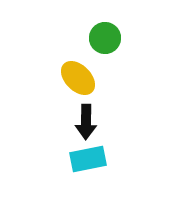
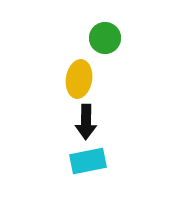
yellow ellipse: moved 1 px right, 1 px down; rotated 54 degrees clockwise
cyan rectangle: moved 2 px down
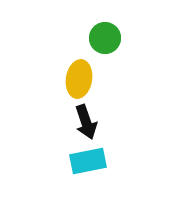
black arrow: rotated 20 degrees counterclockwise
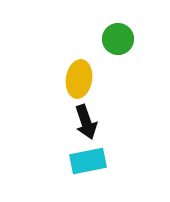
green circle: moved 13 px right, 1 px down
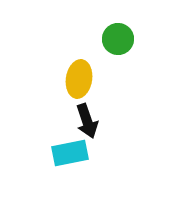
black arrow: moved 1 px right, 1 px up
cyan rectangle: moved 18 px left, 8 px up
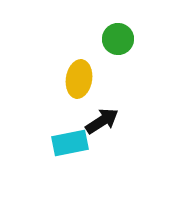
black arrow: moved 15 px right; rotated 104 degrees counterclockwise
cyan rectangle: moved 10 px up
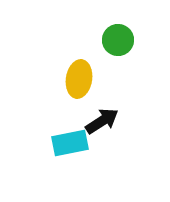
green circle: moved 1 px down
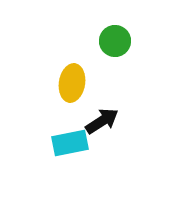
green circle: moved 3 px left, 1 px down
yellow ellipse: moved 7 px left, 4 px down
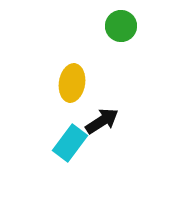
green circle: moved 6 px right, 15 px up
cyan rectangle: rotated 42 degrees counterclockwise
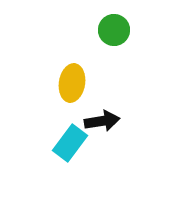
green circle: moved 7 px left, 4 px down
black arrow: rotated 24 degrees clockwise
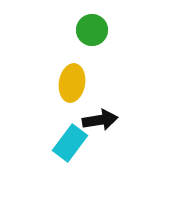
green circle: moved 22 px left
black arrow: moved 2 px left, 1 px up
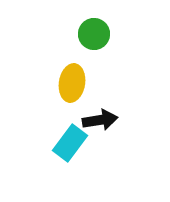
green circle: moved 2 px right, 4 px down
